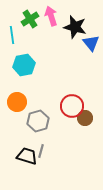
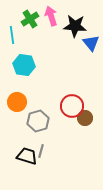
black star: moved 1 px up; rotated 10 degrees counterclockwise
cyan hexagon: rotated 20 degrees clockwise
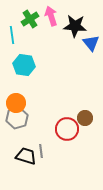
orange circle: moved 1 px left, 1 px down
red circle: moved 5 px left, 23 px down
gray hexagon: moved 21 px left, 3 px up
gray line: rotated 24 degrees counterclockwise
black trapezoid: moved 1 px left
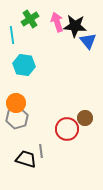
pink arrow: moved 6 px right, 6 px down
blue triangle: moved 3 px left, 2 px up
black trapezoid: moved 3 px down
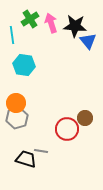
pink arrow: moved 6 px left, 1 px down
gray line: rotated 72 degrees counterclockwise
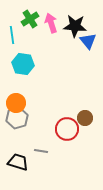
cyan hexagon: moved 1 px left, 1 px up
black trapezoid: moved 8 px left, 3 px down
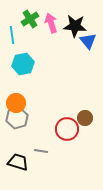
cyan hexagon: rotated 20 degrees counterclockwise
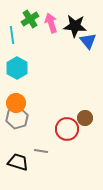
cyan hexagon: moved 6 px left, 4 px down; rotated 20 degrees counterclockwise
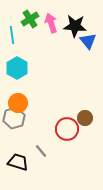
orange circle: moved 2 px right
gray hexagon: moved 3 px left
gray line: rotated 40 degrees clockwise
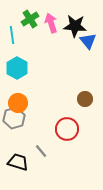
brown circle: moved 19 px up
